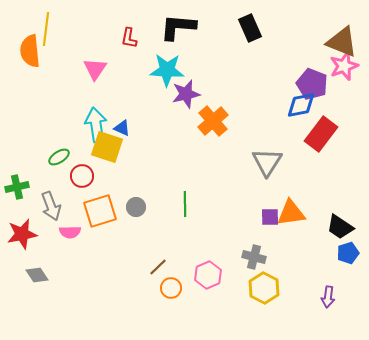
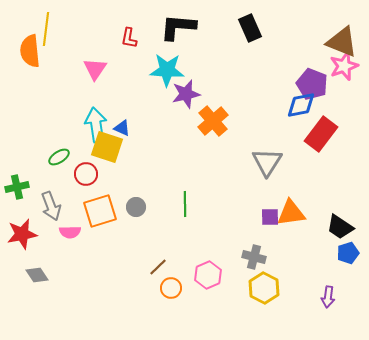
red circle: moved 4 px right, 2 px up
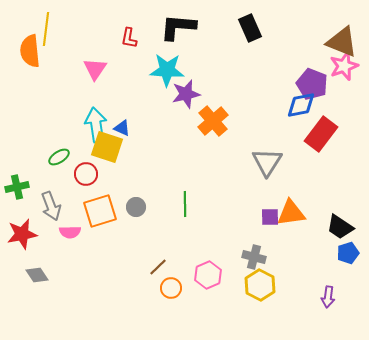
yellow hexagon: moved 4 px left, 3 px up
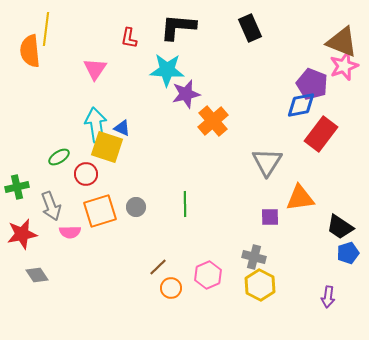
orange triangle: moved 9 px right, 15 px up
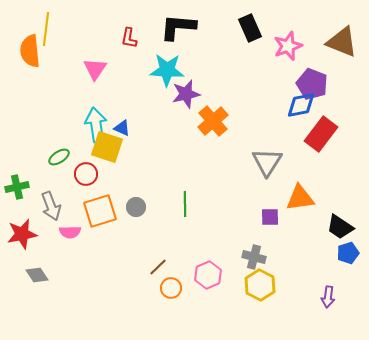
pink star: moved 56 px left, 20 px up
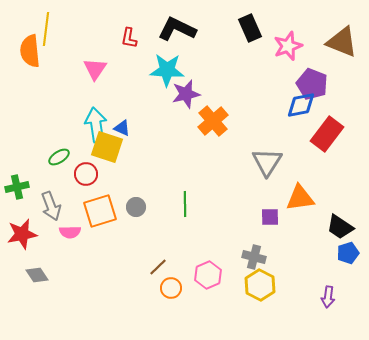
black L-shape: moved 1 px left, 2 px down; rotated 21 degrees clockwise
red rectangle: moved 6 px right
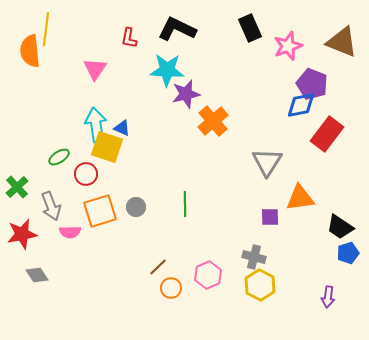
green cross: rotated 30 degrees counterclockwise
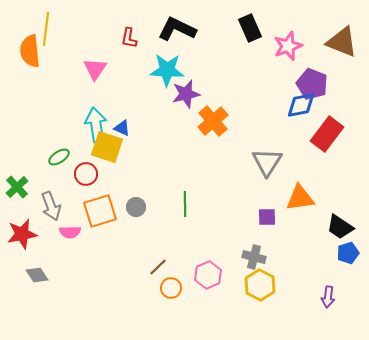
purple square: moved 3 px left
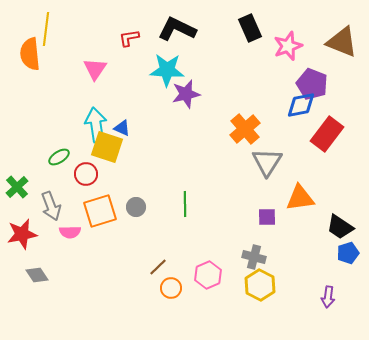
red L-shape: rotated 70 degrees clockwise
orange semicircle: moved 3 px down
orange cross: moved 32 px right, 8 px down
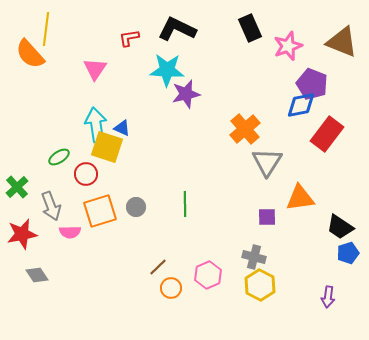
orange semicircle: rotated 36 degrees counterclockwise
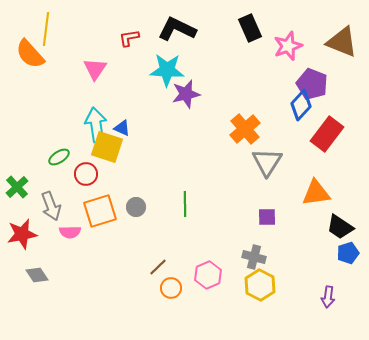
blue diamond: rotated 36 degrees counterclockwise
orange triangle: moved 16 px right, 5 px up
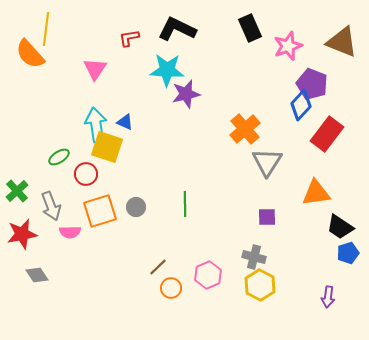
blue triangle: moved 3 px right, 6 px up
green cross: moved 4 px down
